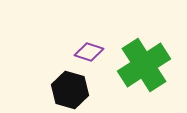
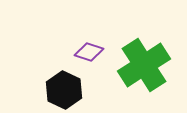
black hexagon: moved 6 px left; rotated 9 degrees clockwise
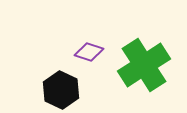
black hexagon: moved 3 px left
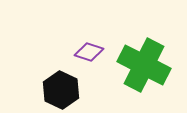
green cross: rotated 30 degrees counterclockwise
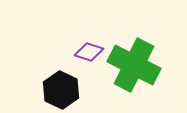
green cross: moved 10 px left
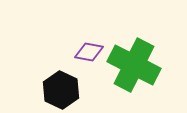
purple diamond: rotated 8 degrees counterclockwise
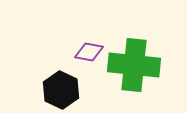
green cross: rotated 21 degrees counterclockwise
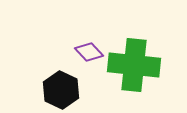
purple diamond: rotated 36 degrees clockwise
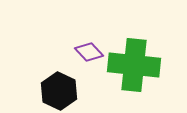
black hexagon: moved 2 px left, 1 px down
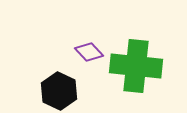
green cross: moved 2 px right, 1 px down
